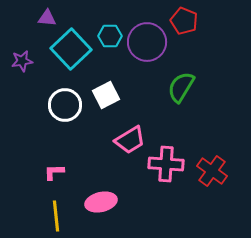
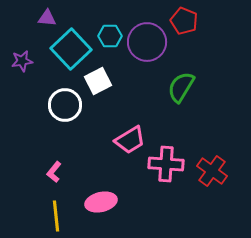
white square: moved 8 px left, 14 px up
pink L-shape: rotated 50 degrees counterclockwise
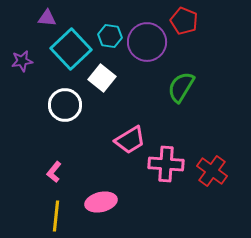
cyan hexagon: rotated 10 degrees clockwise
white square: moved 4 px right, 3 px up; rotated 24 degrees counterclockwise
yellow line: rotated 12 degrees clockwise
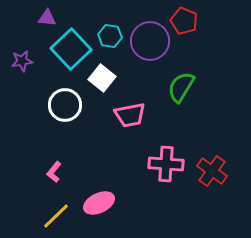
purple circle: moved 3 px right, 1 px up
pink trapezoid: moved 25 px up; rotated 20 degrees clockwise
pink ellipse: moved 2 px left, 1 px down; rotated 12 degrees counterclockwise
yellow line: rotated 40 degrees clockwise
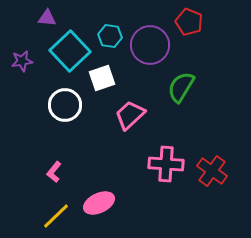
red pentagon: moved 5 px right, 1 px down
purple circle: moved 4 px down
cyan square: moved 1 px left, 2 px down
white square: rotated 32 degrees clockwise
pink trapezoid: rotated 148 degrees clockwise
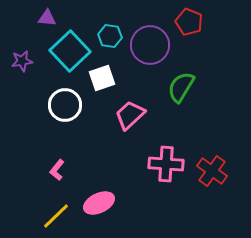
pink L-shape: moved 3 px right, 2 px up
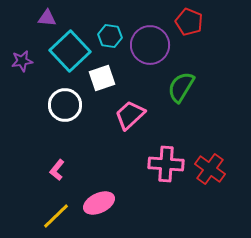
red cross: moved 2 px left, 2 px up
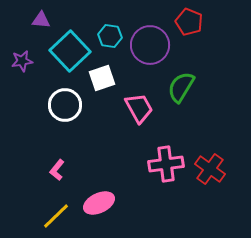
purple triangle: moved 6 px left, 2 px down
pink trapezoid: moved 9 px right, 7 px up; rotated 104 degrees clockwise
pink cross: rotated 12 degrees counterclockwise
